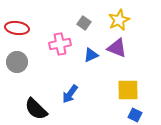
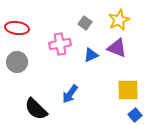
gray square: moved 1 px right
blue square: rotated 24 degrees clockwise
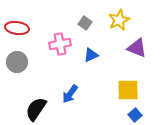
purple triangle: moved 20 px right
black semicircle: rotated 80 degrees clockwise
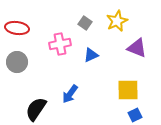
yellow star: moved 2 px left, 1 px down
blue square: rotated 16 degrees clockwise
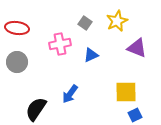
yellow square: moved 2 px left, 2 px down
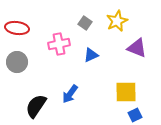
pink cross: moved 1 px left
black semicircle: moved 3 px up
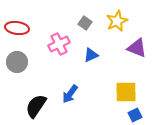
pink cross: rotated 15 degrees counterclockwise
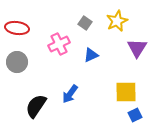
purple triangle: rotated 40 degrees clockwise
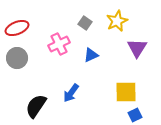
red ellipse: rotated 30 degrees counterclockwise
gray circle: moved 4 px up
blue arrow: moved 1 px right, 1 px up
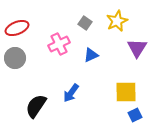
gray circle: moved 2 px left
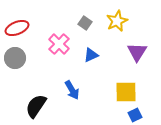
pink cross: rotated 20 degrees counterclockwise
purple triangle: moved 4 px down
blue arrow: moved 1 px right, 3 px up; rotated 66 degrees counterclockwise
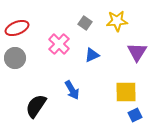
yellow star: rotated 20 degrees clockwise
blue triangle: moved 1 px right
